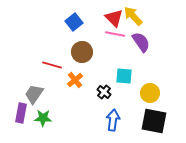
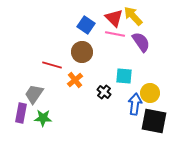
blue square: moved 12 px right, 3 px down; rotated 18 degrees counterclockwise
blue arrow: moved 22 px right, 16 px up
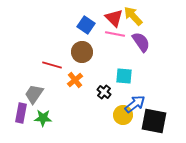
yellow circle: moved 27 px left, 22 px down
blue arrow: rotated 45 degrees clockwise
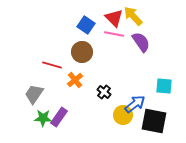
pink line: moved 1 px left
cyan square: moved 40 px right, 10 px down
purple rectangle: moved 38 px right, 4 px down; rotated 24 degrees clockwise
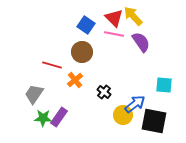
cyan square: moved 1 px up
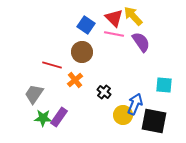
blue arrow: rotated 30 degrees counterclockwise
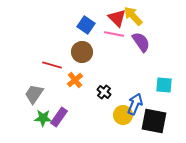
red triangle: moved 3 px right
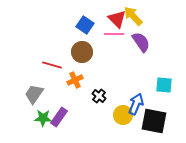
red triangle: moved 1 px down
blue square: moved 1 px left
pink line: rotated 12 degrees counterclockwise
orange cross: rotated 14 degrees clockwise
black cross: moved 5 px left, 4 px down
blue arrow: moved 1 px right
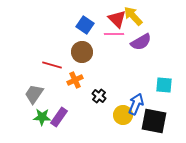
purple semicircle: rotated 95 degrees clockwise
green star: moved 1 px left, 1 px up
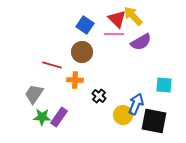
orange cross: rotated 28 degrees clockwise
